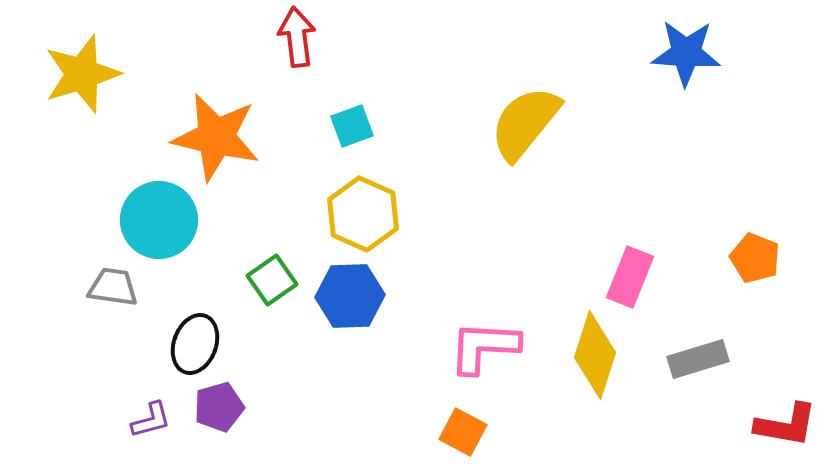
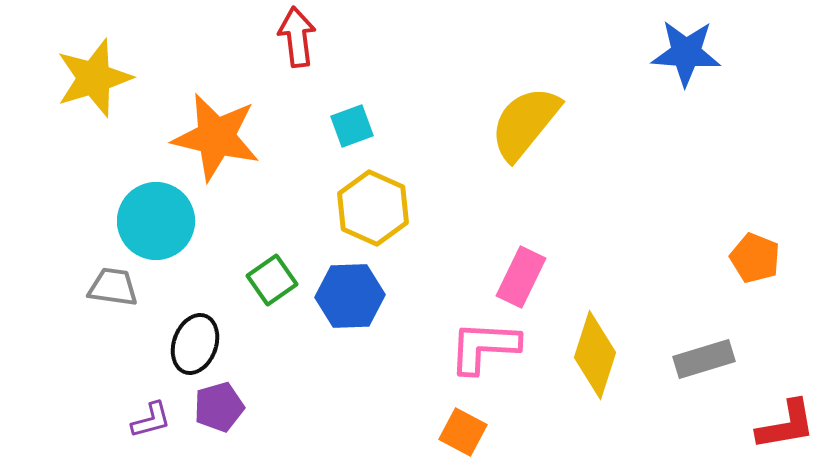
yellow star: moved 12 px right, 4 px down
yellow hexagon: moved 10 px right, 6 px up
cyan circle: moved 3 px left, 1 px down
pink rectangle: moved 109 px left; rotated 4 degrees clockwise
gray rectangle: moved 6 px right
red L-shape: rotated 20 degrees counterclockwise
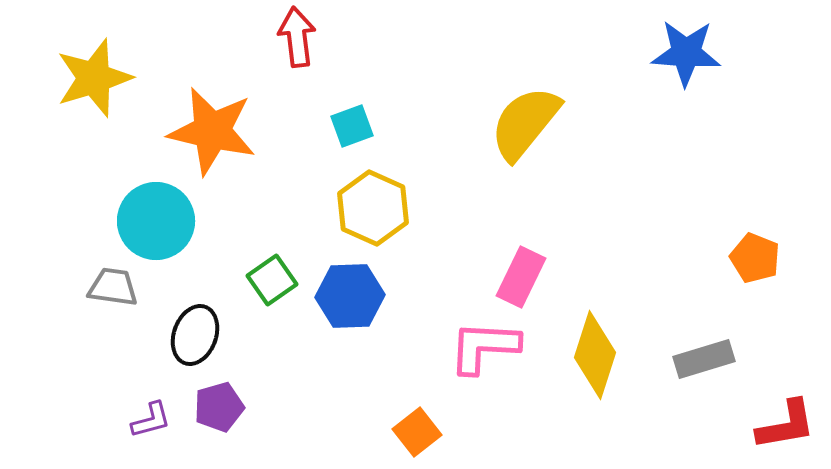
orange star: moved 4 px left, 6 px up
black ellipse: moved 9 px up
orange square: moved 46 px left; rotated 24 degrees clockwise
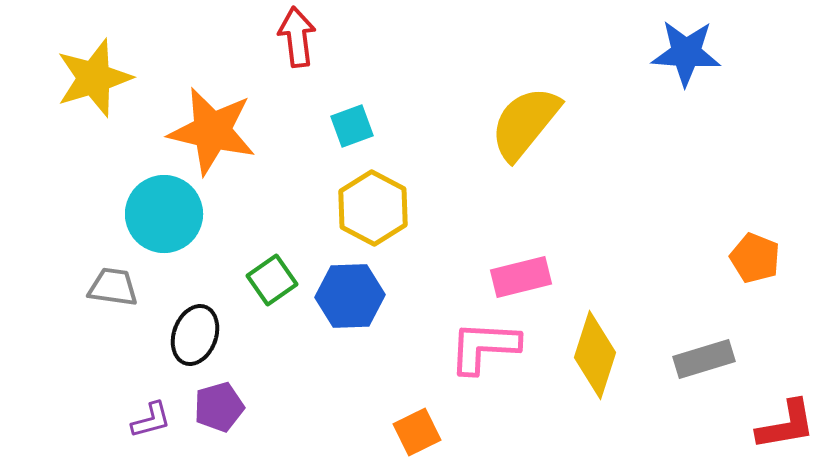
yellow hexagon: rotated 4 degrees clockwise
cyan circle: moved 8 px right, 7 px up
pink rectangle: rotated 50 degrees clockwise
orange square: rotated 12 degrees clockwise
